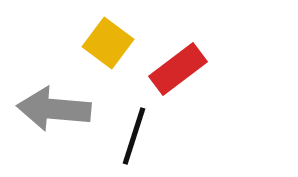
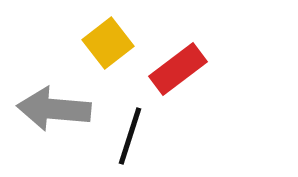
yellow square: rotated 15 degrees clockwise
black line: moved 4 px left
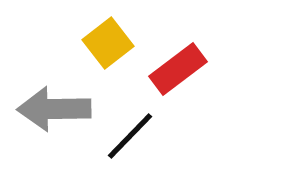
gray arrow: rotated 6 degrees counterclockwise
black line: rotated 26 degrees clockwise
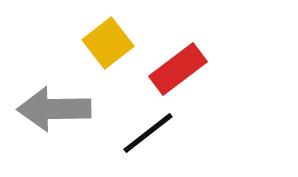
black line: moved 18 px right, 3 px up; rotated 8 degrees clockwise
